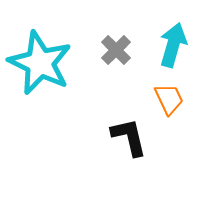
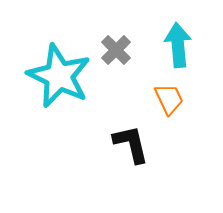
cyan arrow: moved 5 px right; rotated 21 degrees counterclockwise
cyan star: moved 19 px right, 13 px down
black L-shape: moved 2 px right, 7 px down
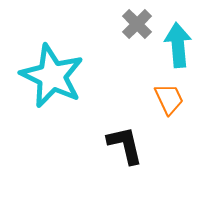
gray cross: moved 21 px right, 26 px up
cyan star: moved 7 px left
black L-shape: moved 6 px left, 1 px down
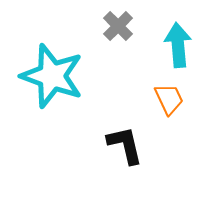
gray cross: moved 19 px left, 2 px down
cyan star: rotated 6 degrees counterclockwise
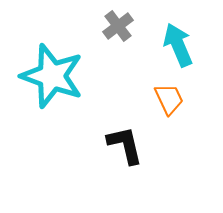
gray cross: rotated 8 degrees clockwise
cyan arrow: rotated 18 degrees counterclockwise
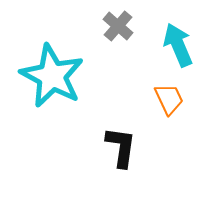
gray cross: rotated 12 degrees counterclockwise
cyan star: rotated 8 degrees clockwise
black L-shape: moved 4 px left, 2 px down; rotated 21 degrees clockwise
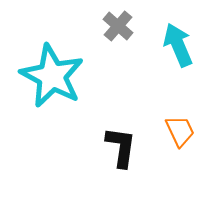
orange trapezoid: moved 11 px right, 32 px down
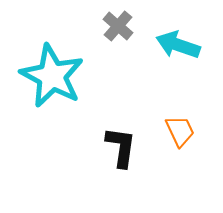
cyan arrow: rotated 48 degrees counterclockwise
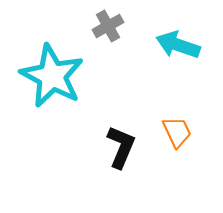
gray cross: moved 10 px left; rotated 20 degrees clockwise
orange trapezoid: moved 3 px left, 1 px down
black L-shape: rotated 15 degrees clockwise
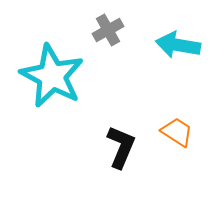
gray cross: moved 4 px down
cyan arrow: rotated 9 degrees counterclockwise
orange trapezoid: rotated 32 degrees counterclockwise
